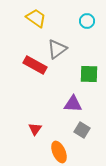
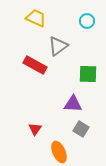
yellow trapezoid: rotated 10 degrees counterclockwise
gray triangle: moved 1 px right, 3 px up
green square: moved 1 px left
gray square: moved 1 px left, 1 px up
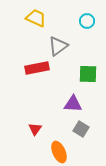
red rectangle: moved 2 px right, 3 px down; rotated 40 degrees counterclockwise
